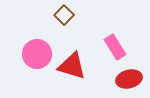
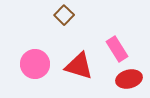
pink rectangle: moved 2 px right, 2 px down
pink circle: moved 2 px left, 10 px down
red triangle: moved 7 px right
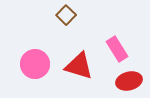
brown square: moved 2 px right
red ellipse: moved 2 px down
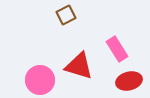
brown square: rotated 18 degrees clockwise
pink circle: moved 5 px right, 16 px down
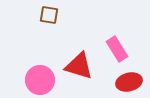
brown square: moved 17 px left; rotated 36 degrees clockwise
red ellipse: moved 1 px down
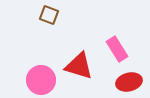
brown square: rotated 12 degrees clockwise
pink circle: moved 1 px right
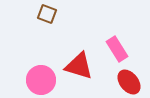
brown square: moved 2 px left, 1 px up
red ellipse: rotated 65 degrees clockwise
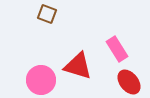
red triangle: moved 1 px left
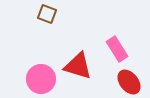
pink circle: moved 1 px up
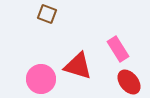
pink rectangle: moved 1 px right
